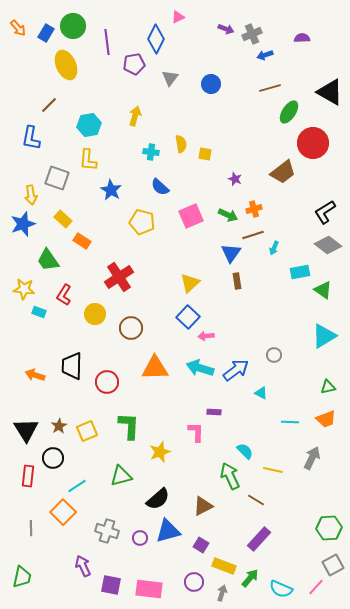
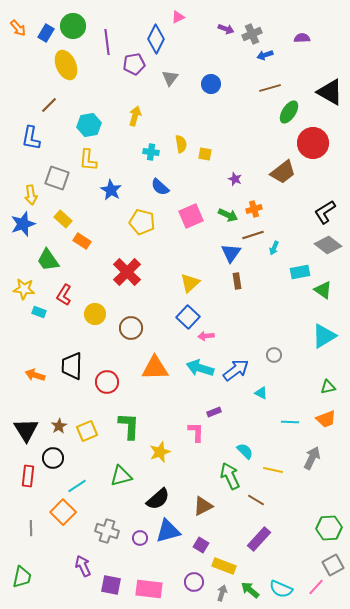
red cross at (119, 277): moved 8 px right, 5 px up; rotated 12 degrees counterclockwise
purple rectangle at (214, 412): rotated 24 degrees counterclockwise
green arrow at (250, 578): moved 12 px down; rotated 90 degrees counterclockwise
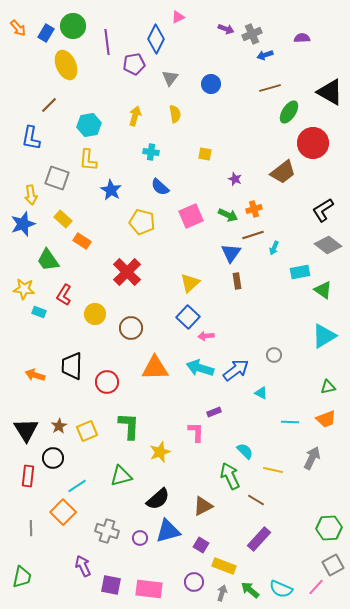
yellow semicircle at (181, 144): moved 6 px left, 30 px up
black L-shape at (325, 212): moved 2 px left, 2 px up
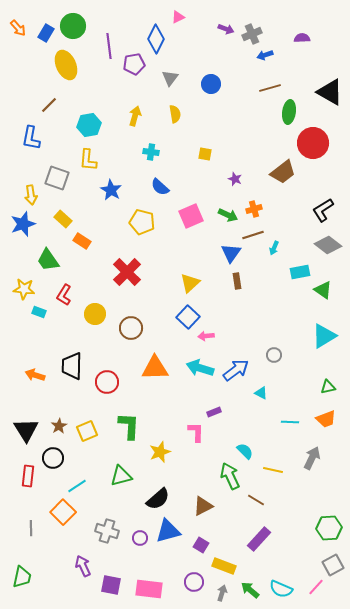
purple line at (107, 42): moved 2 px right, 4 px down
green ellipse at (289, 112): rotated 25 degrees counterclockwise
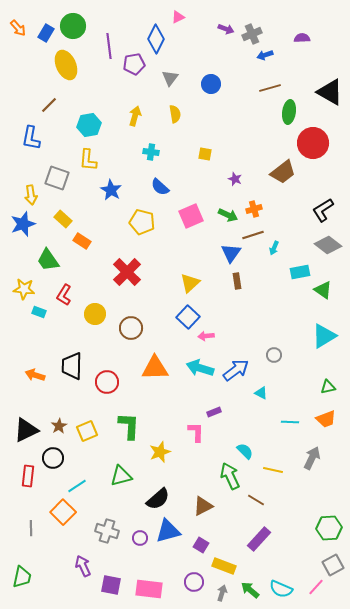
black triangle at (26, 430): rotated 36 degrees clockwise
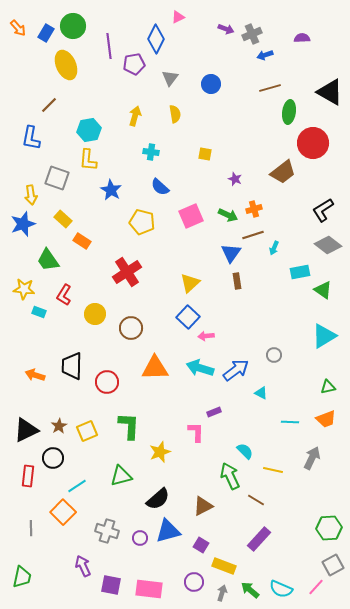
cyan hexagon at (89, 125): moved 5 px down
red cross at (127, 272): rotated 12 degrees clockwise
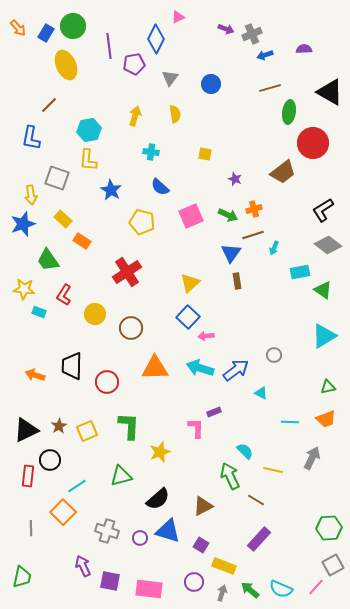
purple semicircle at (302, 38): moved 2 px right, 11 px down
pink L-shape at (196, 432): moved 4 px up
black circle at (53, 458): moved 3 px left, 2 px down
blue triangle at (168, 531): rotated 32 degrees clockwise
purple square at (111, 585): moved 1 px left, 4 px up
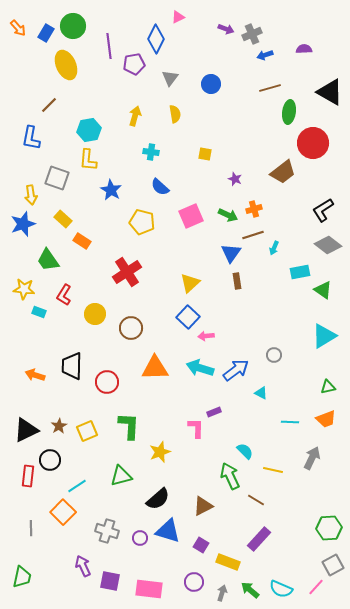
yellow rectangle at (224, 566): moved 4 px right, 4 px up
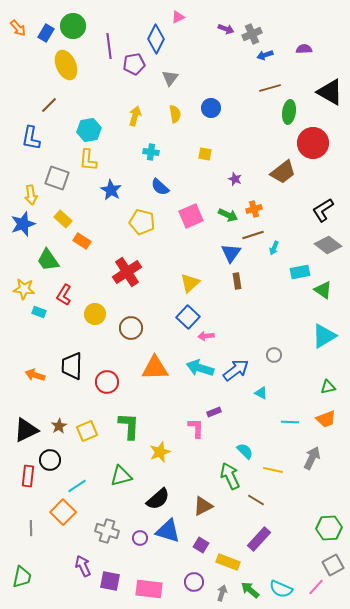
blue circle at (211, 84): moved 24 px down
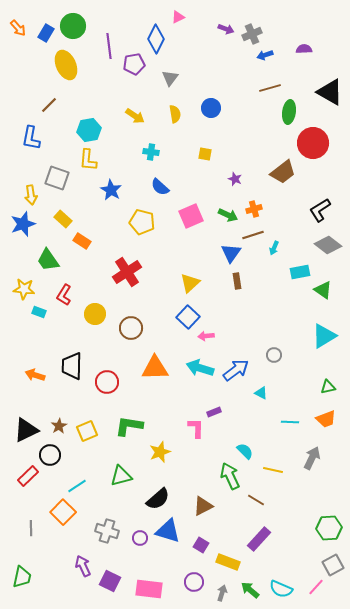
yellow arrow at (135, 116): rotated 108 degrees clockwise
black L-shape at (323, 210): moved 3 px left
green L-shape at (129, 426): rotated 84 degrees counterclockwise
black circle at (50, 460): moved 5 px up
red rectangle at (28, 476): rotated 40 degrees clockwise
purple square at (110, 581): rotated 15 degrees clockwise
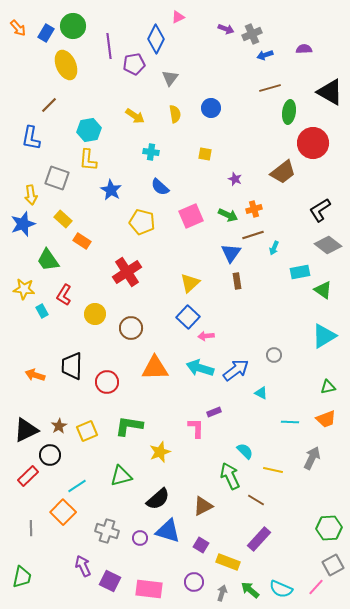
cyan rectangle at (39, 312): moved 3 px right, 1 px up; rotated 40 degrees clockwise
